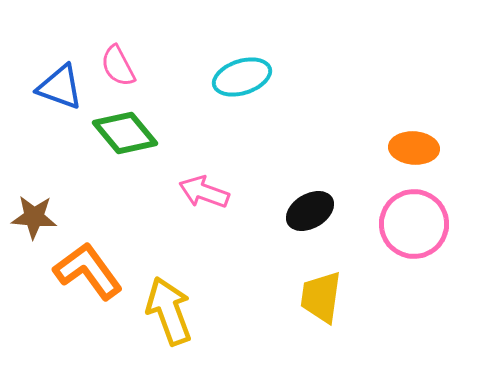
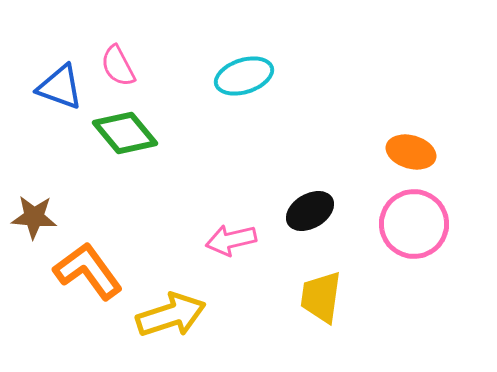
cyan ellipse: moved 2 px right, 1 px up
orange ellipse: moved 3 px left, 4 px down; rotated 12 degrees clockwise
pink arrow: moved 27 px right, 48 px down; rotated 33 degrees counterclockwise
yellow arrow: moved 2 px right, 4 px down; rotated 92 degrees clockwise
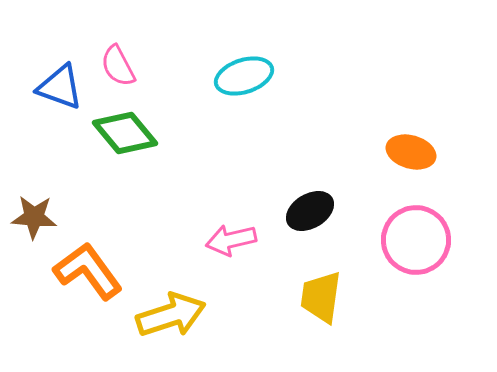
pink circle: moved 2 px right, 16 px down
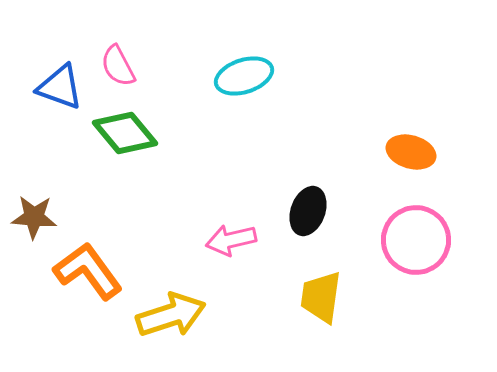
black ellipse: moved 2 px left; rotated 39 degrees counterclockwise
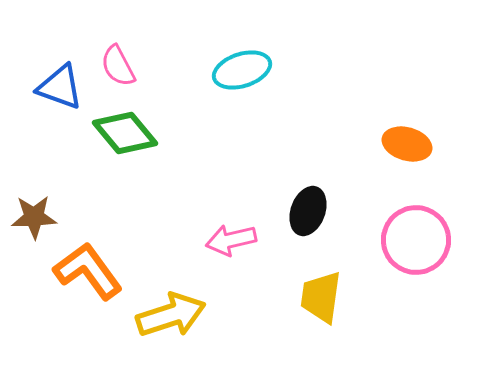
cyan ellipse: moved 2 px left, 6 px up
orange ellipse: moved 4 px left, 8 px up
brown star: rotated 6 degrees counterclockwise
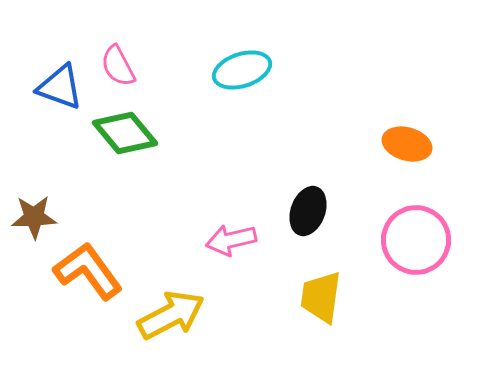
yellow arrow: rotated 10 degrees counterclockwise
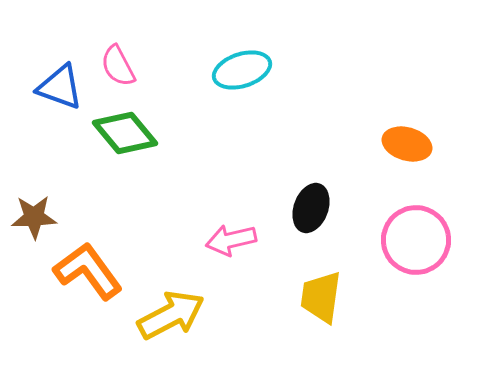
black ellipse: moved 3 px right, 3 px up
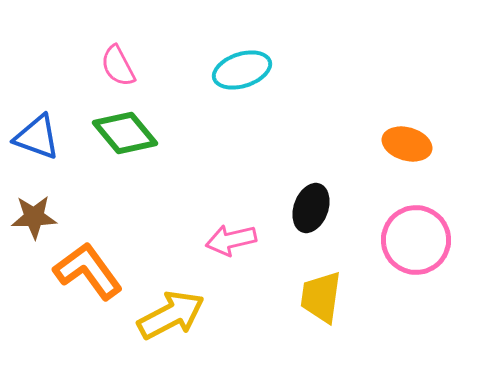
blue triangle: moved 23 px left, 50 px down
